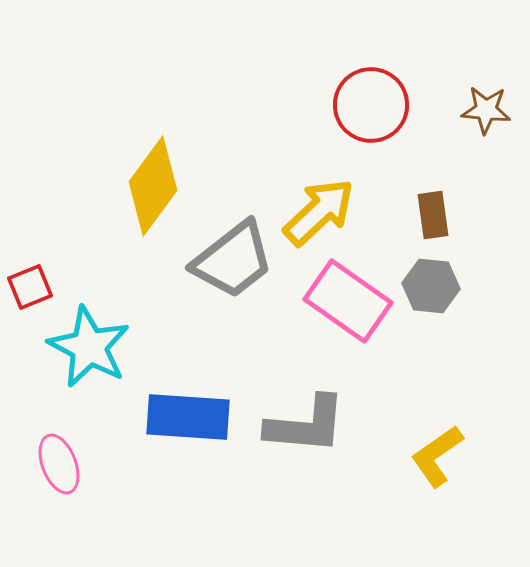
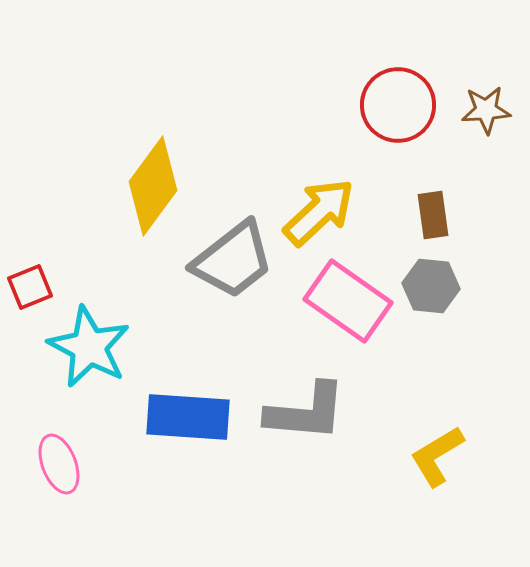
red circle: moved 27 px right
brown star: rotated 9 degrees counterclockwise
gray L-shape: moved 13 px up
yellow L-shape: rotated 4 degrees clockwise
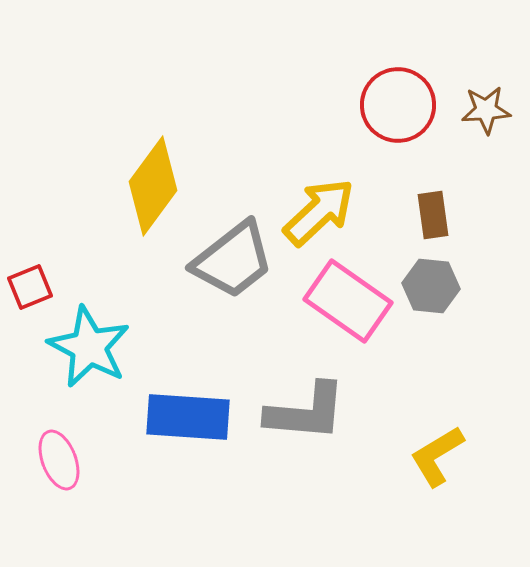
pink ellipse: moved 4 px up
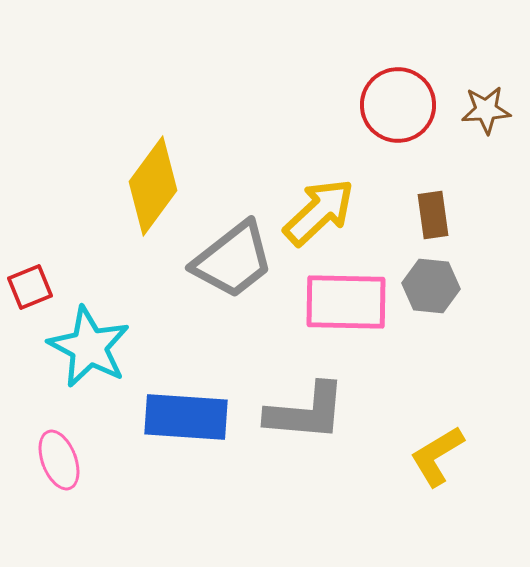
pink rectangle: moved 2 px left, 1 px down; rotated 34 degrees counterclockwise
blue rectangle: moved 2 px left
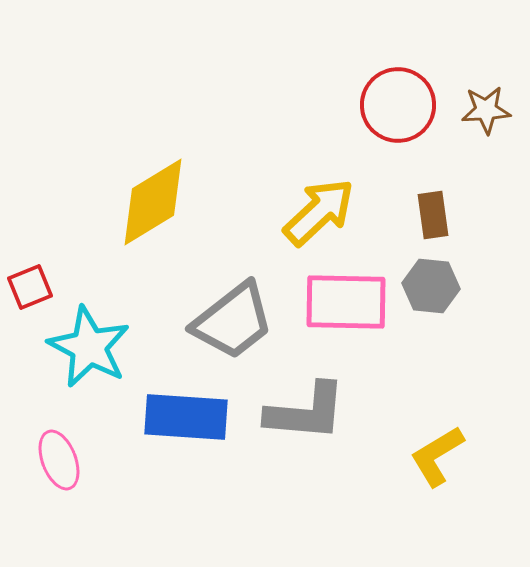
yellow diamond: moved 16 px down; rotated 22 degrees clockwise
gray trapezoid: moved 61 px down
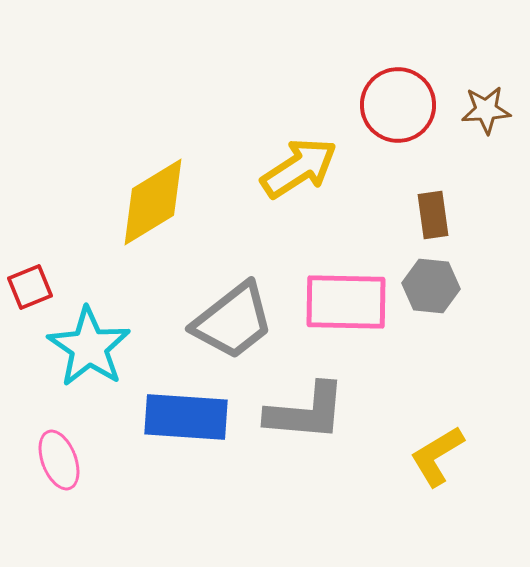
yellow arrow: moved 20 px left, 44 px up; rotated 10 degrees clockwise
cyan star: rotated 6 degrees clockwise
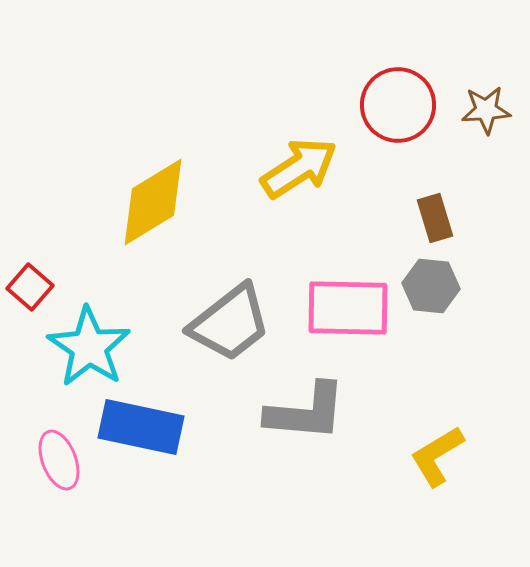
brown rectangle: moved 2 px right, 3 px down; rotated 9 degrees counterclockwise
red square: rotated 27 degrees counterclockwise
pink rectangle: moved 2 px right, 6 px down
gray trapezoid: moved 3 px left, 2 px down
blue rectangle: moved 45 px left, 10 px down; rotated 8 degrees clockwise
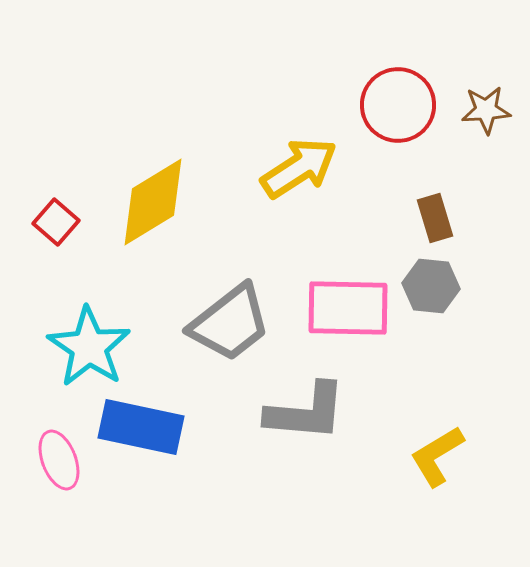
red square: moved 26 px right, 65 px up
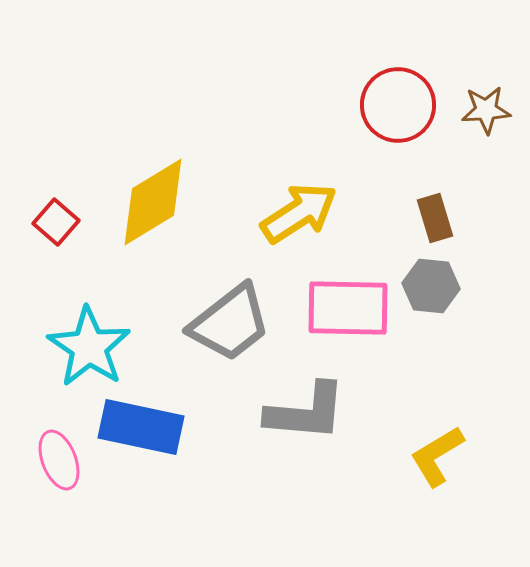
yellow arrow: moved 45 px down
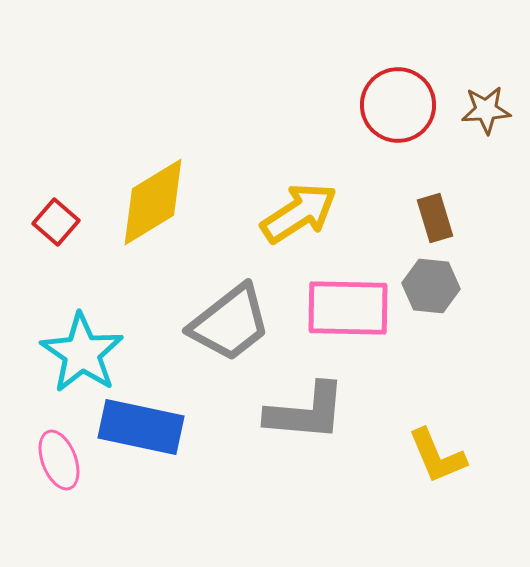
cyan star: moved 7 px left, 6 px down
yellow L-shape: rotated 82 degrees counterclockwise
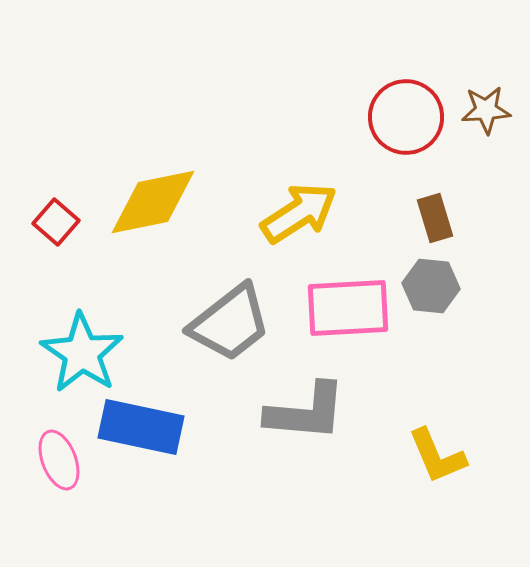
red circle: moved 8 px right, 12 px down
yellow diamond: rotated 20 degrees clockwise
pink rectangle: rotated 4 degrees counterclockwise
